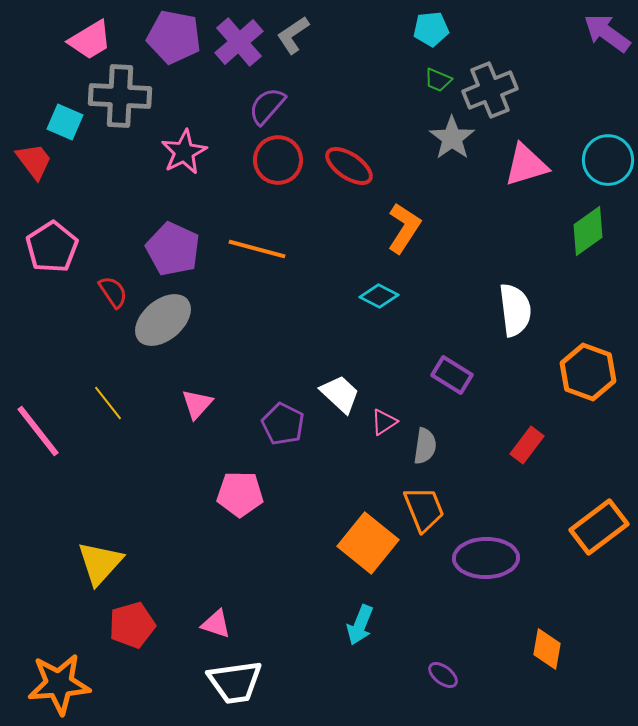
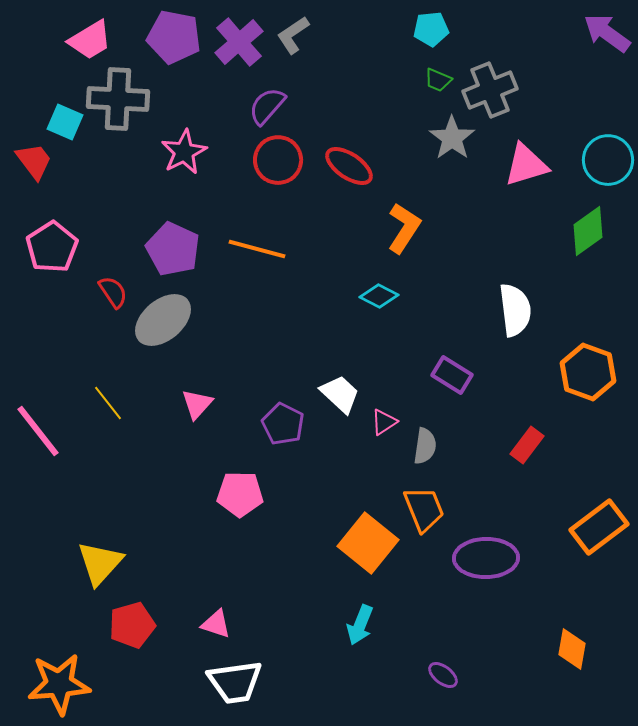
gray cross at (120, 96): moved 2 px left, 3 px down
orange diamond at (547, 649): moved 25 px right
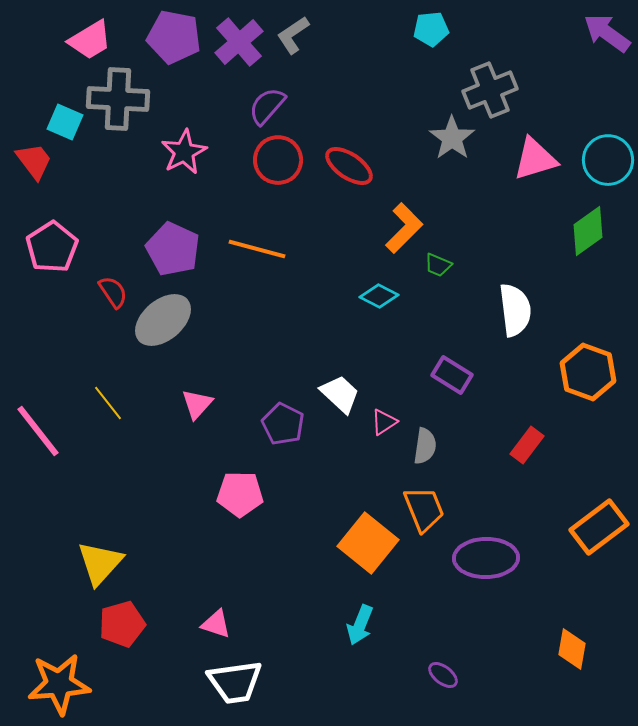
green trapezoid at (438, 80): moved 185 px down
pink triangle at (526, 165): moved 9 px right, 6 px up
orange L-shape at (404, 228): rotated 12 degrees clockwise
red pentagon at (132, 625): moved 10 px left, 1 px up
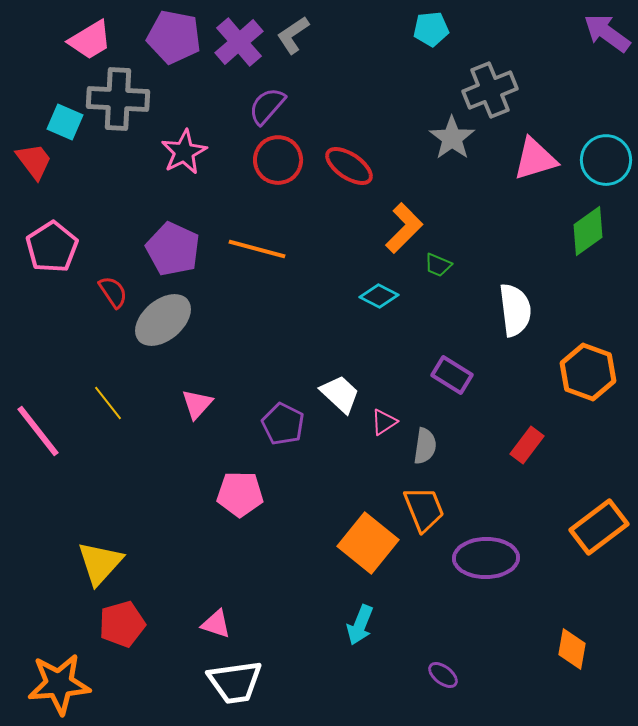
cyan circle at (608, 160): moved 2 px left
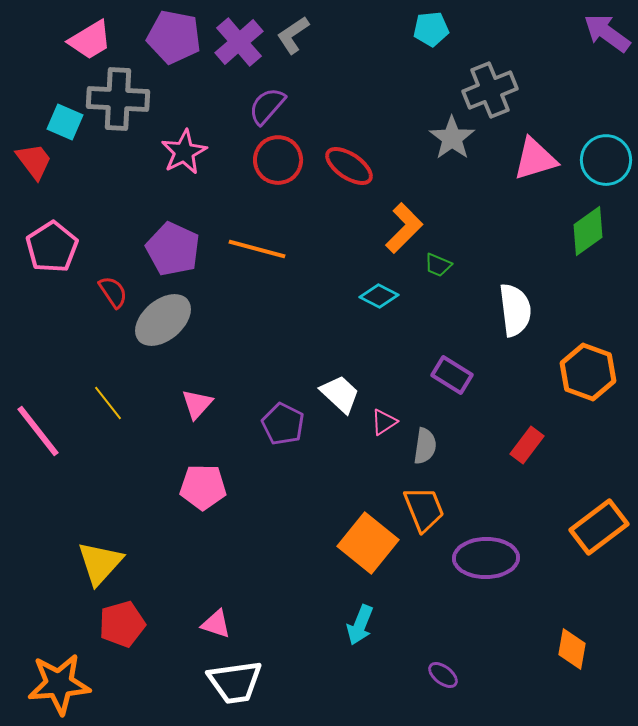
pink pentagon at (240, 494): moved 37 px left, 7 px up
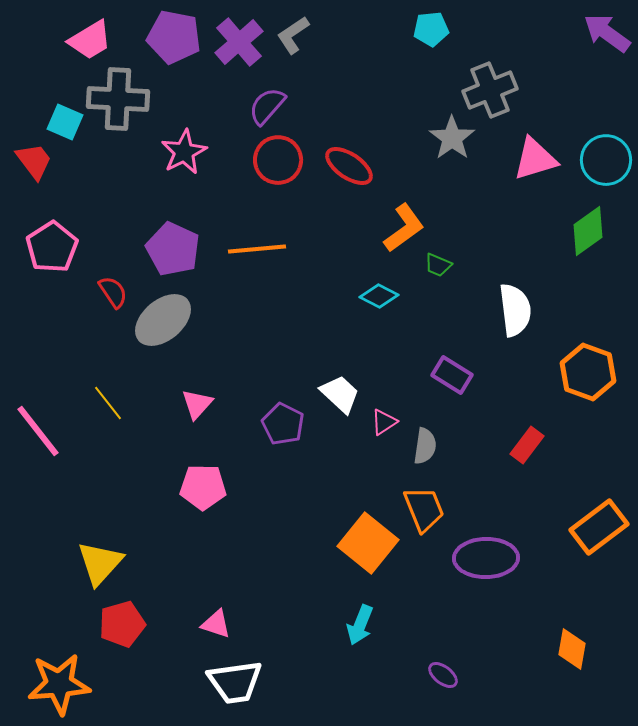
orange L-shape at (404, 228): rotated 9 degrees clockwise
orange line at (257, 249): rotated 20 degrees counterclockwise
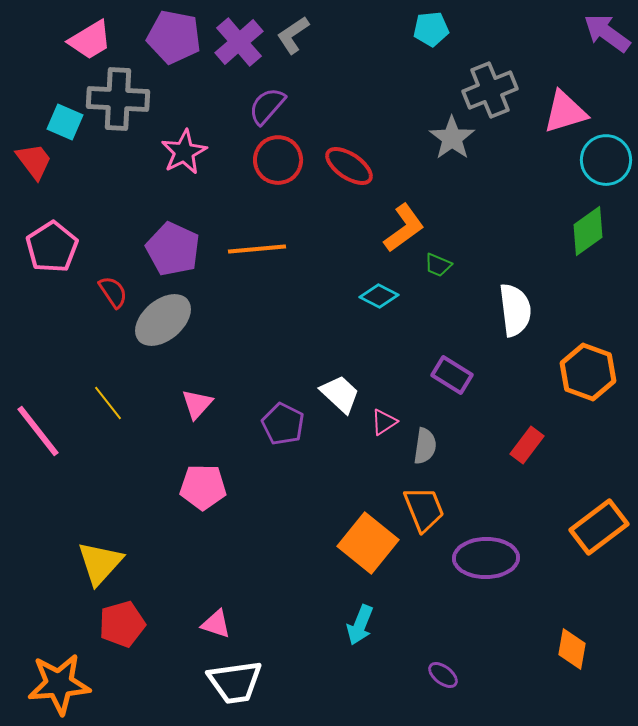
pink triangle at (535, 159): moved 30 px right, 47 px up
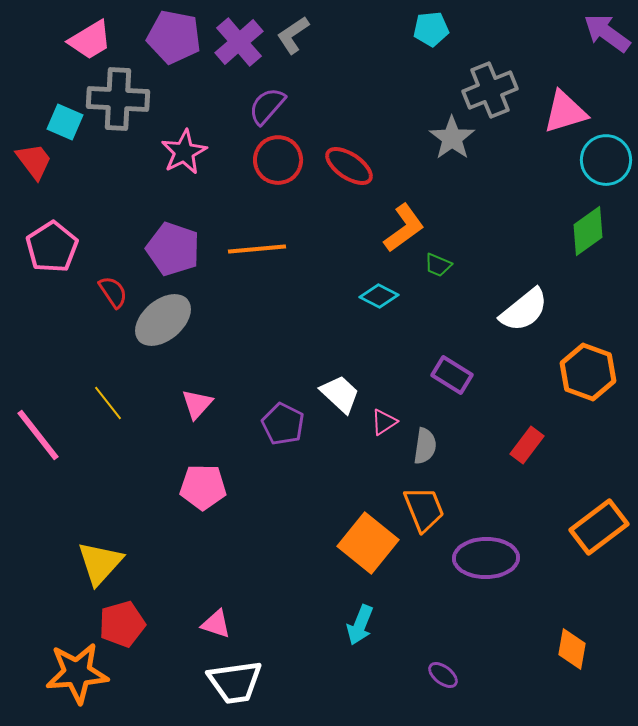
purple pentagon at (173, 249): rotated 6 degrees counterclockwise
white semicircle at (515, 310): moved 9 px right; rotated 58 degrees clockwise
pink line at (38, 431): moved 4 px down
orange star at (59, 684): moved 18 px right, 11 px up
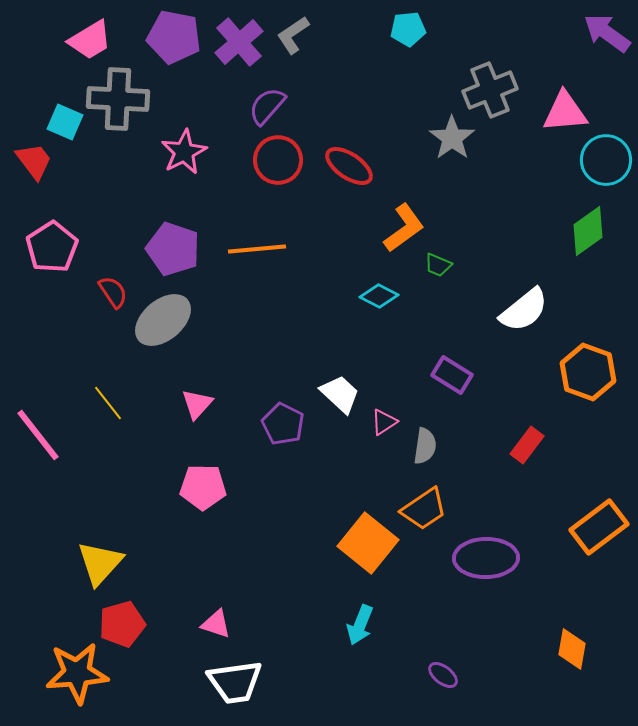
cyan pentagon at (431, 29): moved 23 px left
pink triangle at (565, 112): rotated 12 degrees clockwise
orange trapezoid at (424, 509): rotated 78 degrees clockwise
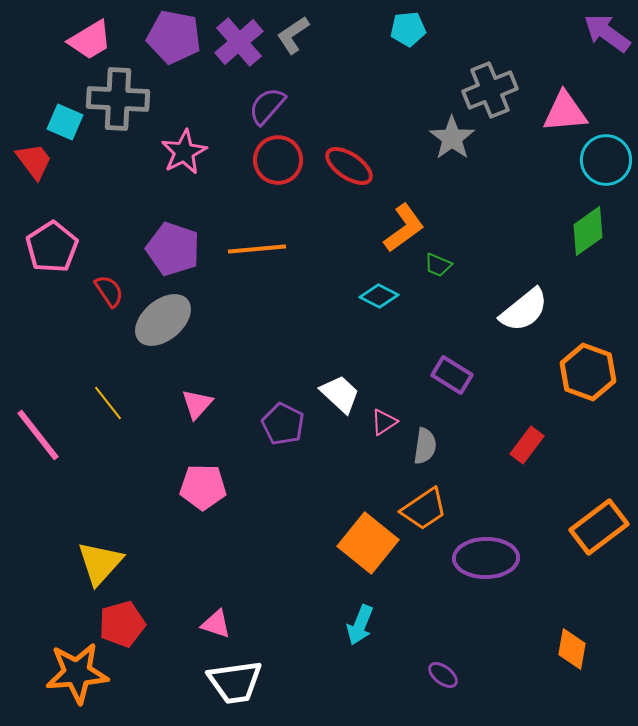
red semicircle at (113, 292): moved 4 px left, 1 px up
